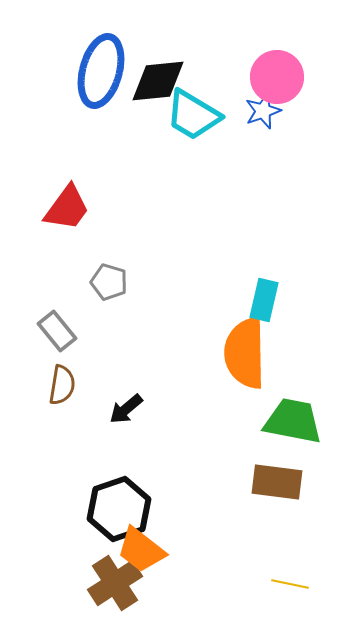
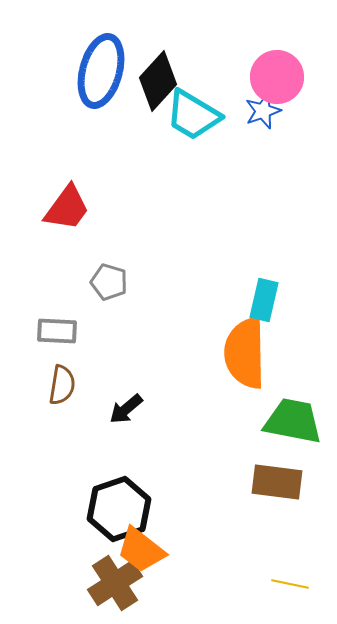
black diamond: rotated 42 degrees counterclockwise
gray rectangle: rotated 48 degrees counterclockwise
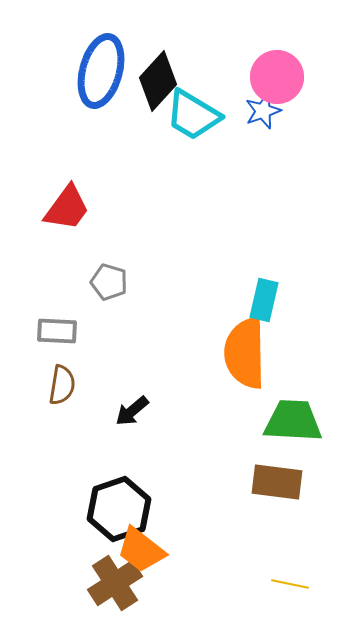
black arrow: moved 6 px right, 2 px down
green trapezoid: rotated 8 degrees counterclockwise
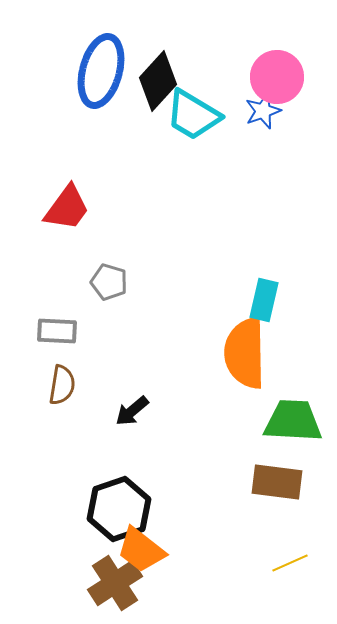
yellow line: moved 21 px up; rotated 36 degrees counterclockwise
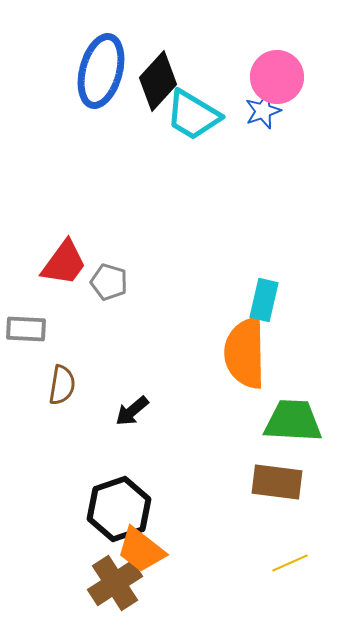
red trapezoid: moved 3 px left, 55 px down
gray rectangle: moved 31 px left, 2 px up
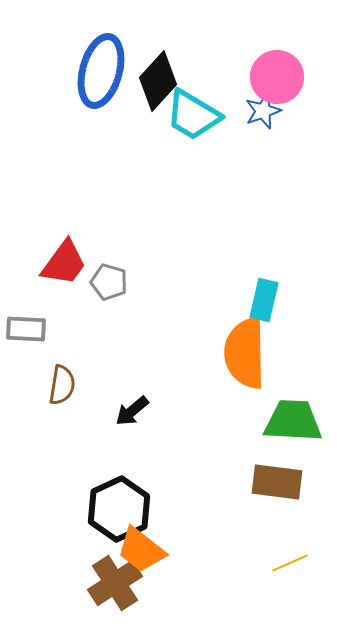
black hexagon: rotated 6 degrees counterclockwise
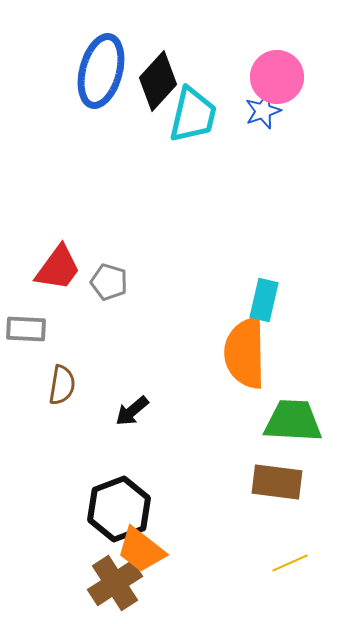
cyan trapezoid: rotated 108 degrees counterclockwise
red trapezoid: moved 6 px left, 5 px down
black hexagon: rotated 4 degrees clockwise
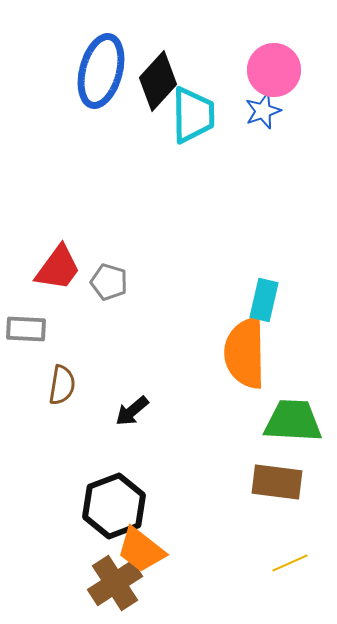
pink circle: moved 3 px left, 7 px up
cyan trapezoid: rotated 14 degrees counterclockwise
black hexagon: moved 5 px left, 3 px up
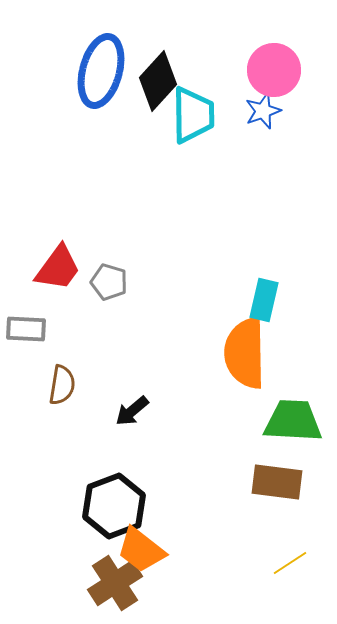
yellow line: rotated 9 degrees counterclockwise
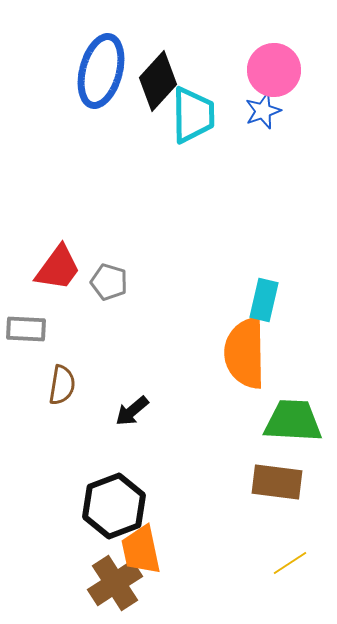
orange trapezoid: rotated 40 degrees clockwise
